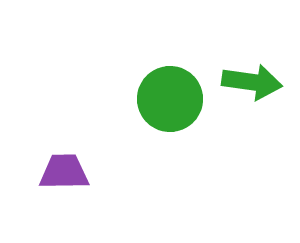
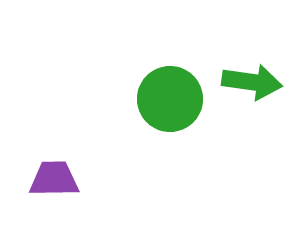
purple trapezoid: moved 10 px left, 7 px down
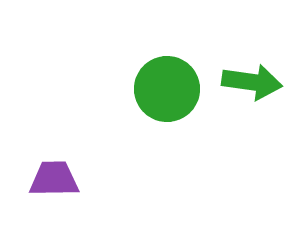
green circle: moved 3 px left, 10 px up
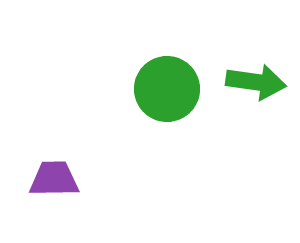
green arrow: moved 4 px right
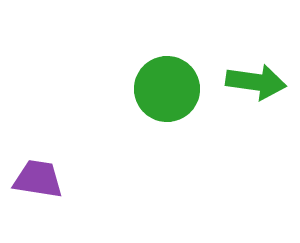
purple trapezoid: moved 16 px left; rotated 10 degrees clockwise
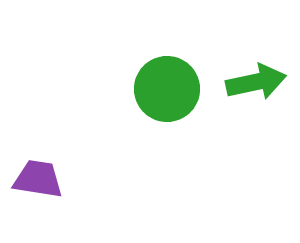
green arrow: rotated 20 degrees counterclockwise
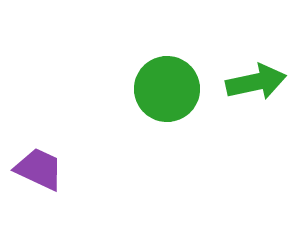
purple trapezoid: moved 1 px right, 10 px up; rotated 16 degrees clockwise
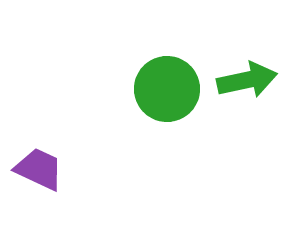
green arrow: moved 9 px left, 2 px up
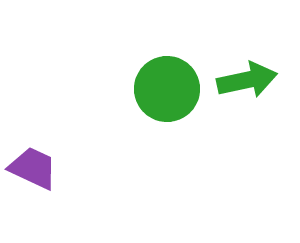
purple trapezoid: moved 6 px left, 1 px up
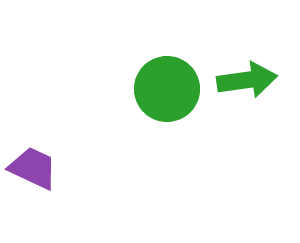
green arrow: rotated 4 degrees clockwise
